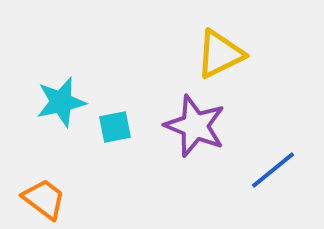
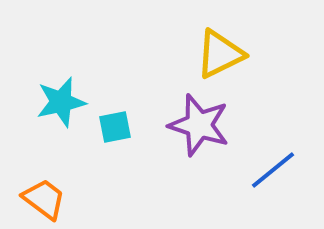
purple star: moved 4 px right, 1 px up; rotated 4 degrees counterclockwise
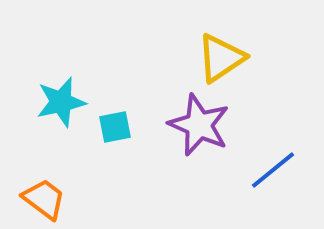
yellow triangle: moved 1 px right, 4 px down; rotated 8 degrees counterclockwise
purple star: rotated 6 degrees clockwise
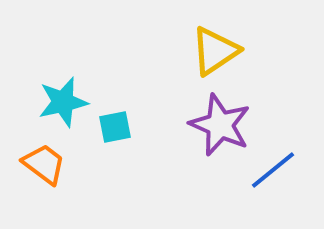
yellow triangle: moved 6 px left, 7 px up
cyan star: moved 2 px right
purple star: moved 21 px right
orange trapezoid: moved 35 px up
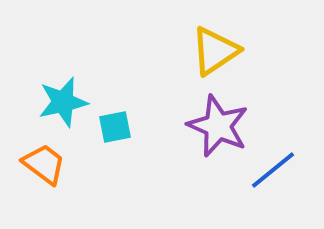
purple star: moved 2 px left, 1 px down
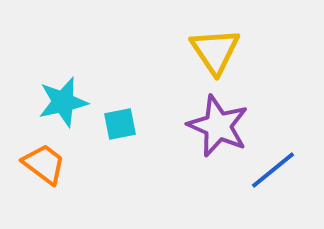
yellow triangle: rotated 30 degrees counterclockwise
cyan square: moved 5 px right, 3 px up
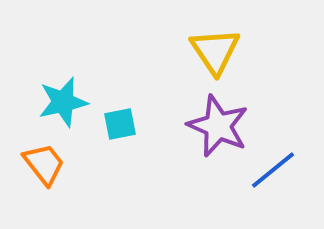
orange trapezoid: rotated 15 degrees clockwise
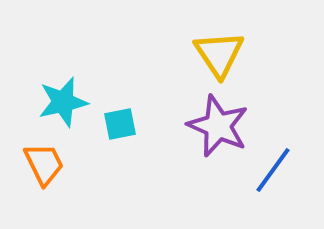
yellow triangle: moved 4 px right, 3 px down
orange trapezoid: rotated 12 degrees clockwise
blue line: rotated 15 degrees counterclockwise
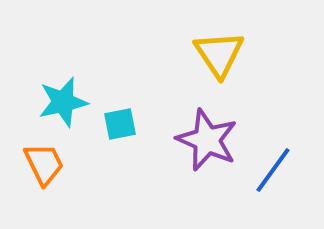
purple star: moved 11 px left, 14 px down
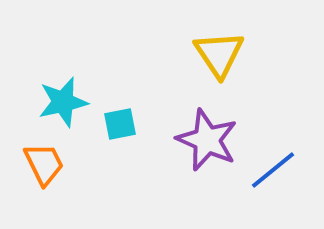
blue line: rotated 15 degrees clockwise
